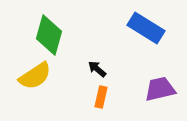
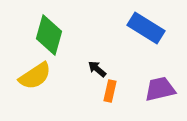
orange rectangle: moved 9 px right, 6 px up
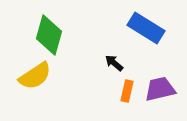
black arrow: moved 17 px right, 6 px up
orange rectangle: moved 17 px right
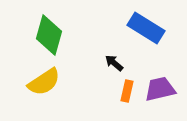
yellow semicircle: moved 9 px right, 6 px down
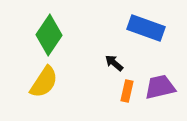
blue rectangle: rotated 12 degrees counterclockwise
green diamond: rotated 18 degrees clockwise
yellow semicircle: rotated 24 degrees counterclockwise
purple trapezoid: moved 2 px up
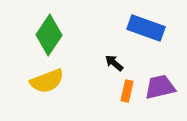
yellow semicircle: moved 3 px right, 1 px up; rotated 36 degrees clockwise
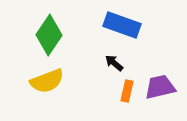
blue rectangle: moved 24 px left, 3 px up
